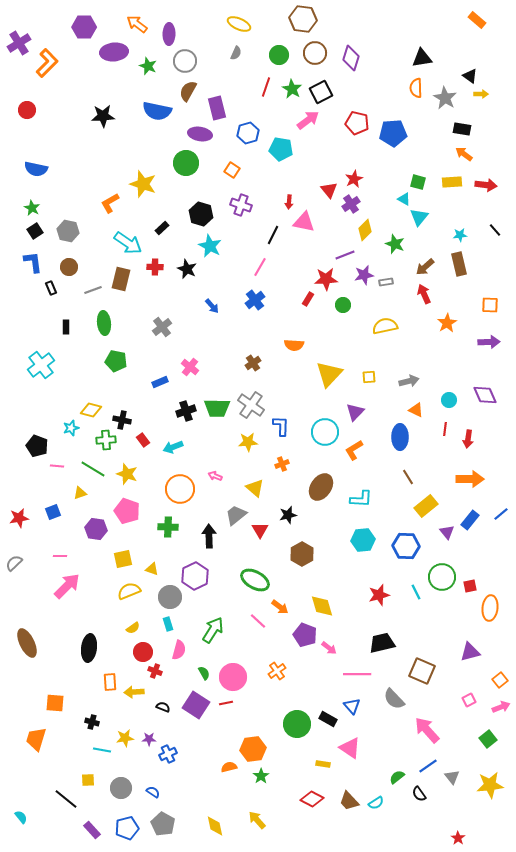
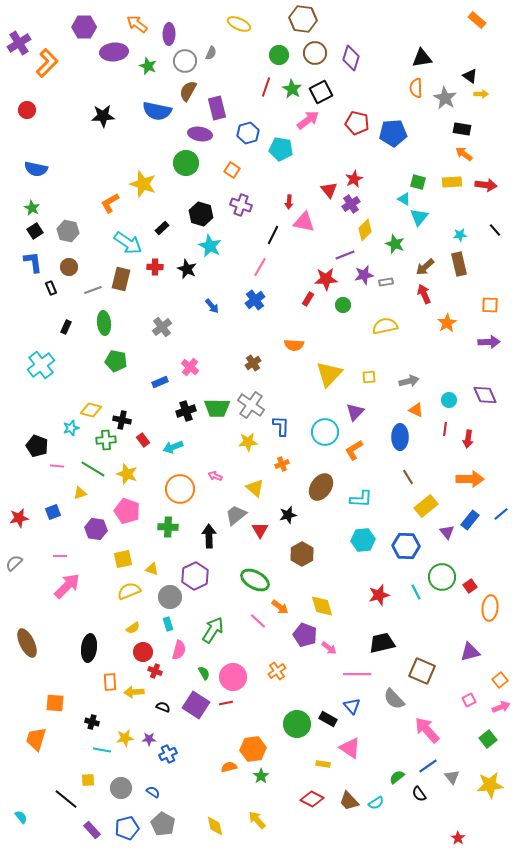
gray semicircle at (236, 53): moved 25 px left
black rectangle at (66, 327): rotated 24 degrees clockwise
red square at (470, 586): rotated 24 degrees counterclockwise
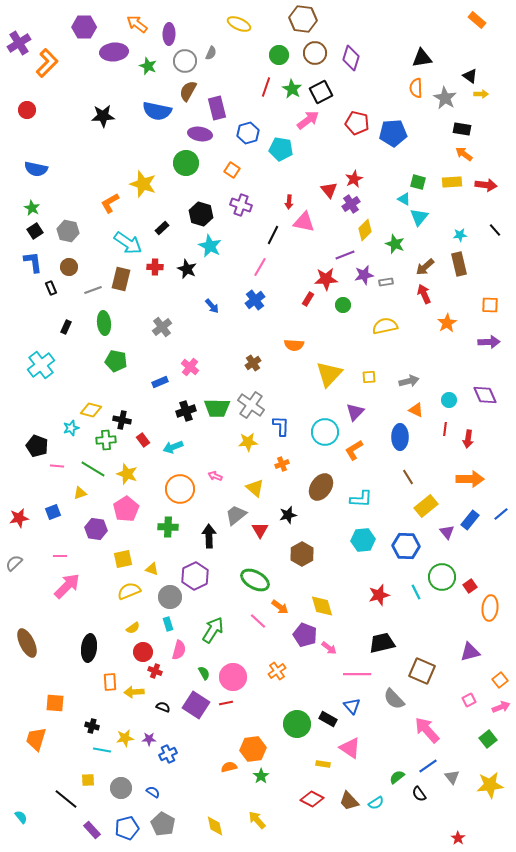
pink pentagon at (127, 511): moved 1 px left, 2 px up; rotated 20 degrees clockwise
black cross at (92, 722): moved 4 px down
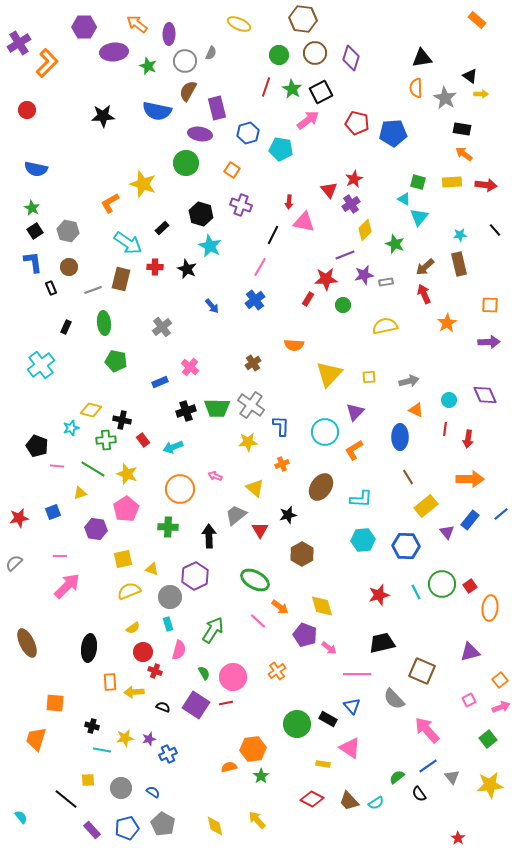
green circle at (442, 577): moved 7 px down
purple star at (149, 739): rotated 16 degrees counterclockwise
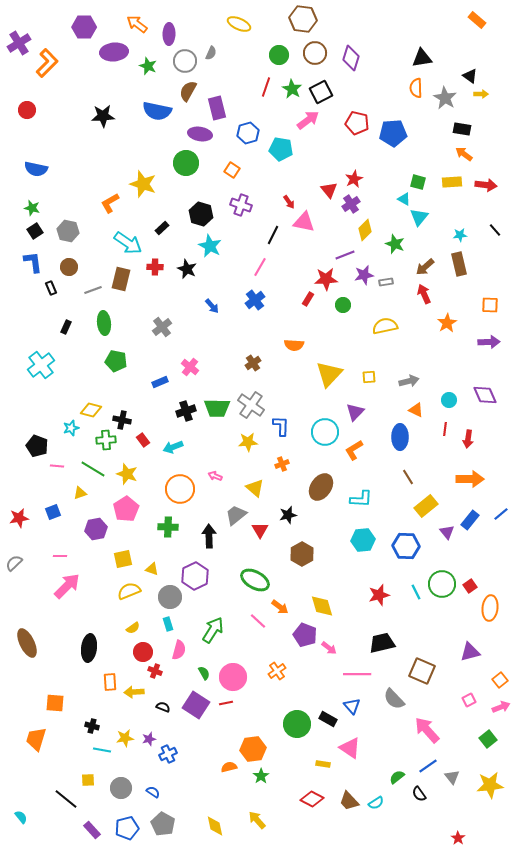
red arrow at (289, 202): rotated 40 degrees counterclockwise
green star at (32, 208): rotated 14 degrees counterclockwise
purple hexagon at (96, 529): rotated 20 degrees counterclockwise
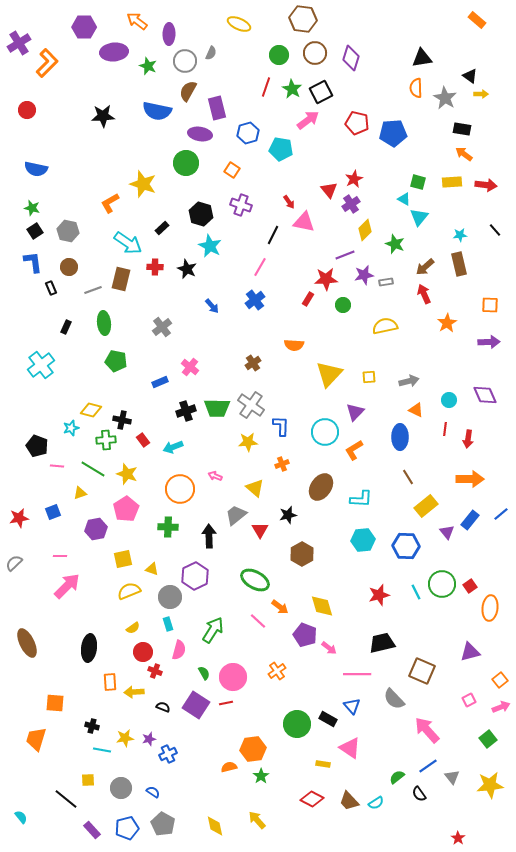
orange arrow at (137, 24): moved 3 px up
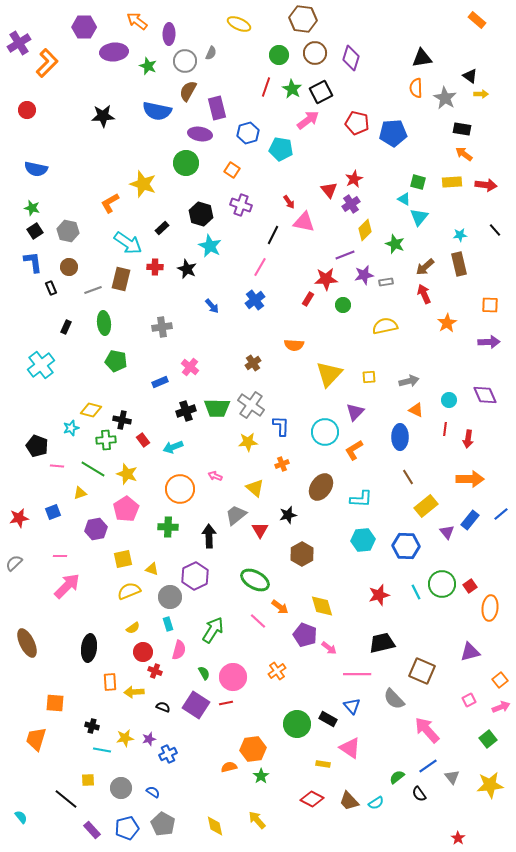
gray cross at (162, 327): rotated 30 degrees clockwise
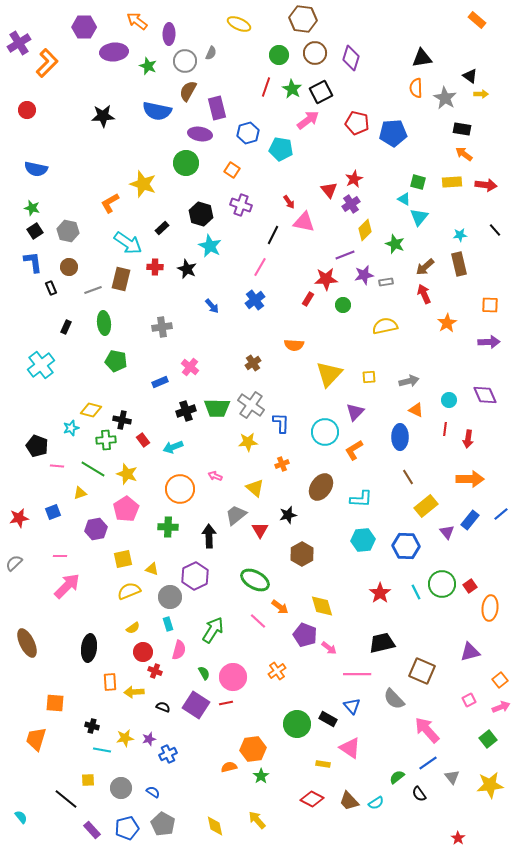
blue L-shape at (281, 426): moved 3 px up
red star at (379, 595): moved 1 px right, 2 px up; rotated 20 degrees counterclockwise
blue line at (428, 766): moved 3 px up
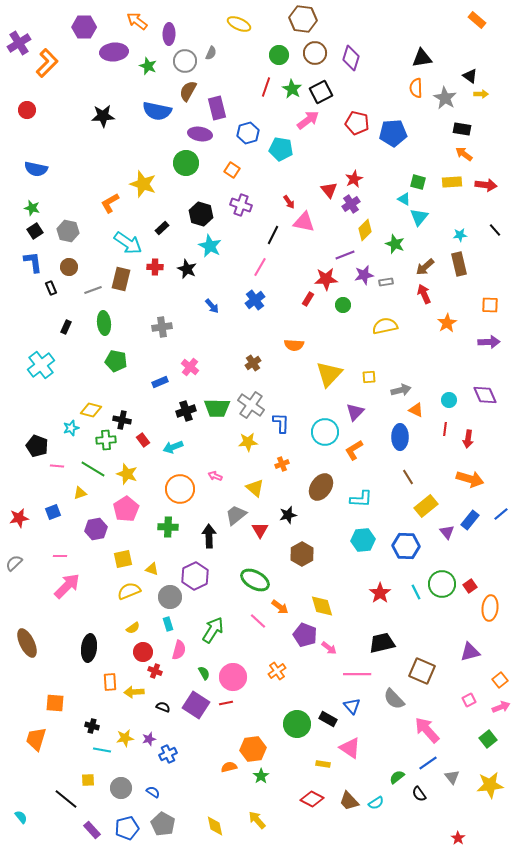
gray arrow at (409, 381): moved 8 px left, 9 px down
orange arrow at (470, 479): rotated 16 degrees clockwise
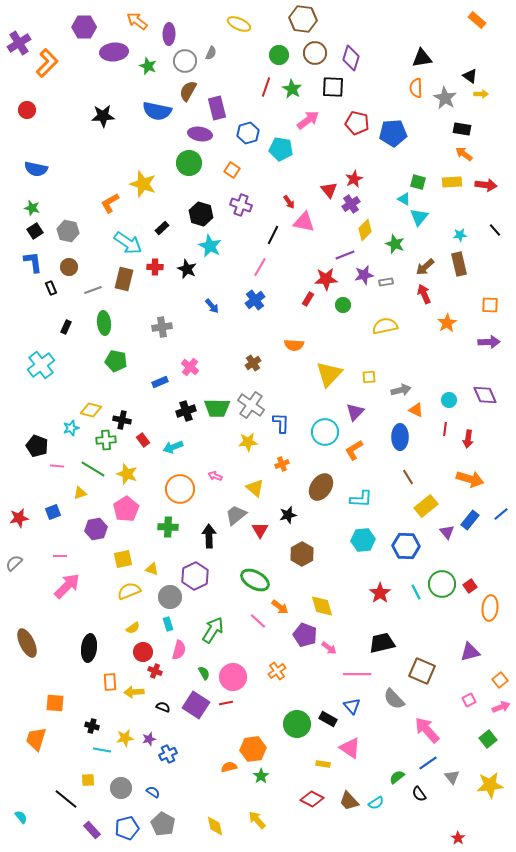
black square at (321, 92): moved 12 px right, 5 px up; rotated 30 degrees clockwise
green circle at (186, 163): moved 3 px right
brown rectangle at (121, 279): moved 3 px right
